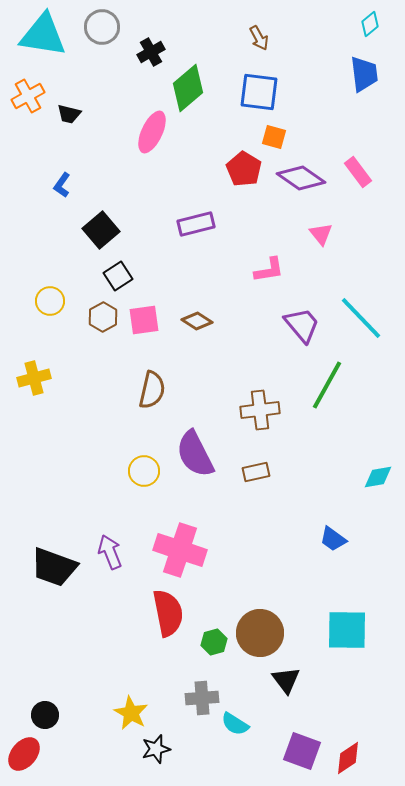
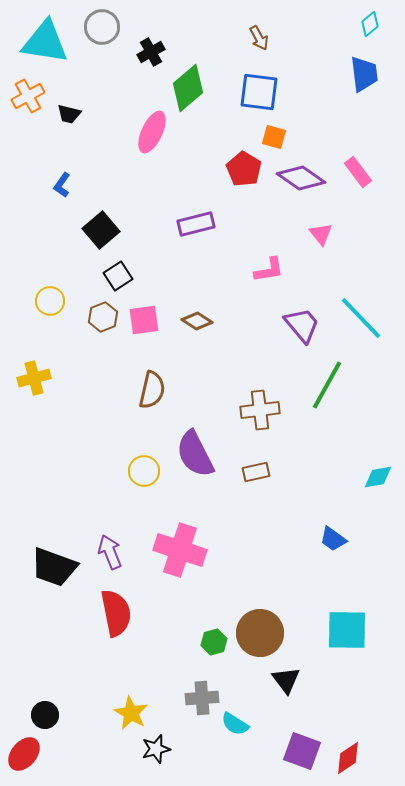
cyan triangle at (43, 35): moved 2 px right, 7 px down
brown hexagon at (103, 317): rotated 8 degrees clockwise
red semicircle at (168, 613): moved 52 px left
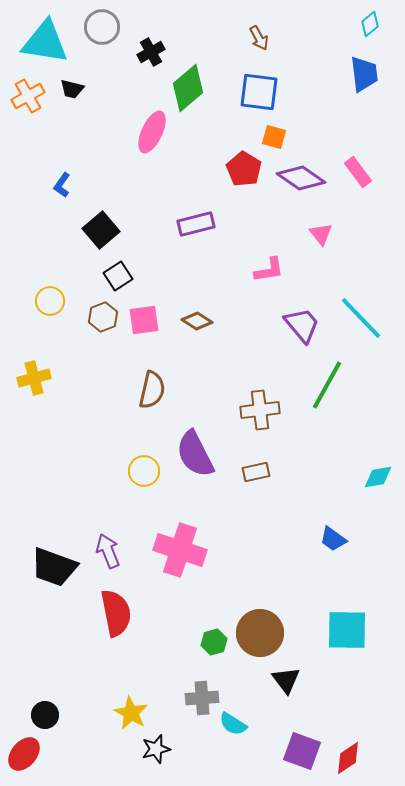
black trapezoid at (69, 114): moved 3 px right, 25 px up
purple arrow at (110, 552): moved 2 px left, 1 px up
cyan semicircle at (235, 724): moved 2 px left
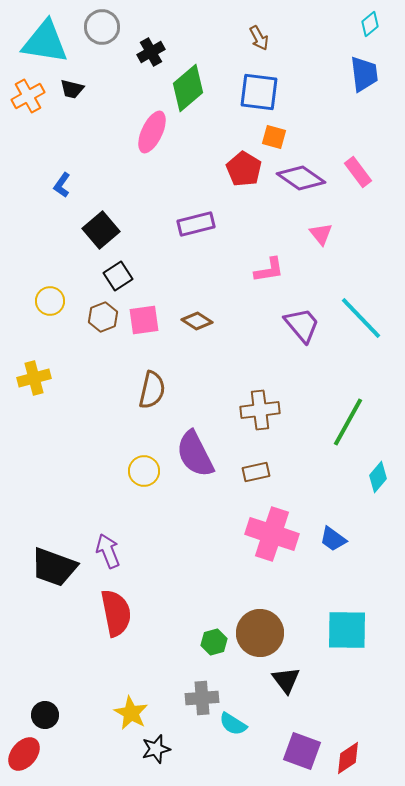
green line at (327, 385): moved 21 px right, 37 px down
cyan diamond at (378, 477): rotated 40 degrees counterclockwise
pink cross at (180, 550): moved 92 px right, 16 px up
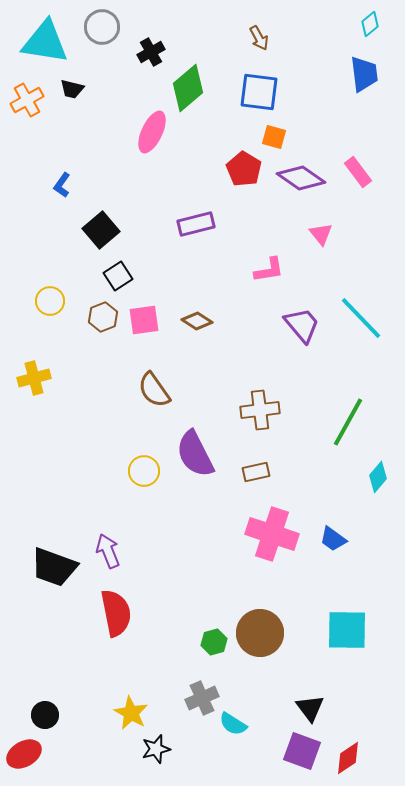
orange cross at (28, 96): moved 1 px left, 4 px down
brown semicircle at (152, 390): moved 2 px right; rotated 132 degrees clockwise
black triangle at (286, 680): moved 24 px right, 28 px down
gray cross at (202, 698): rotated 20 degrees counterclockwise
red ellipse at (24, 754): rotated 20 degrees clockwise
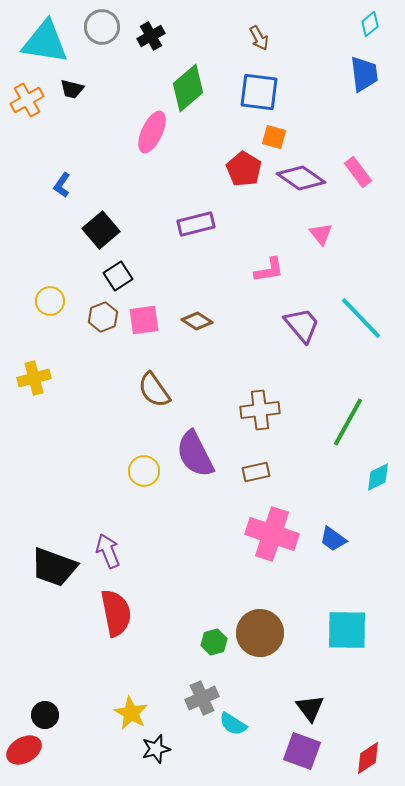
black cross at (151, 52): moved 16 px up
cyan diamond at (378, 477): rotated 24 degrees clockwise
red ellipse at (24, 754): moved 4 px up
red diamond at (348, 758): moved 20 px right
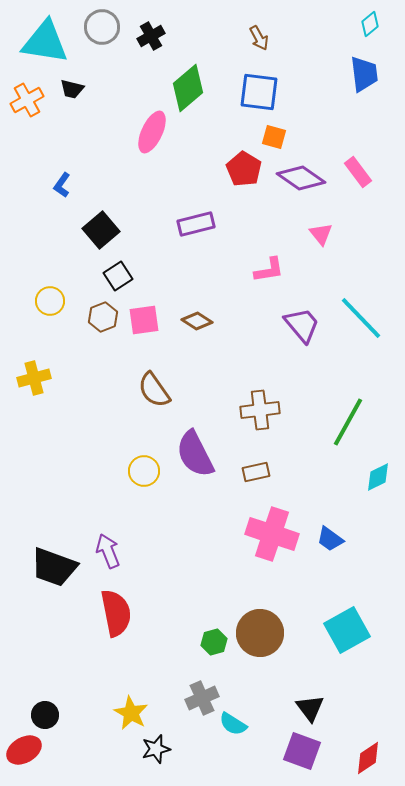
blue trapezoid at (333, 539): moved 3 px left
cyan square at (347, 630): rotated 30 degrees counterclockwise
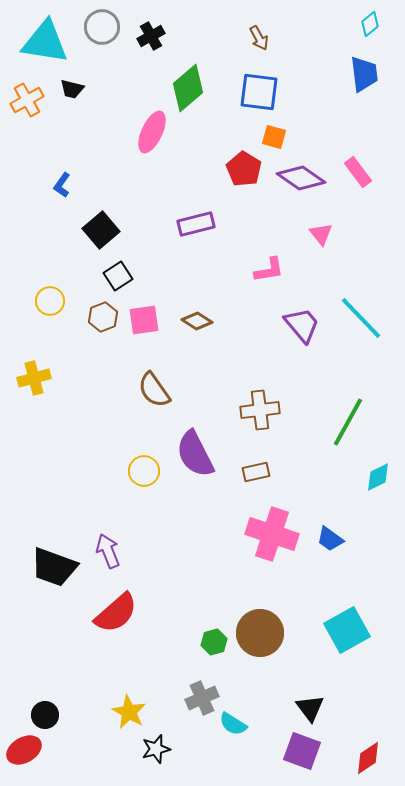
red semicircle at (116, 613): rotated 60 degrees clockwise
yellow star at (131, 713): moved 2 px left, 1 px up
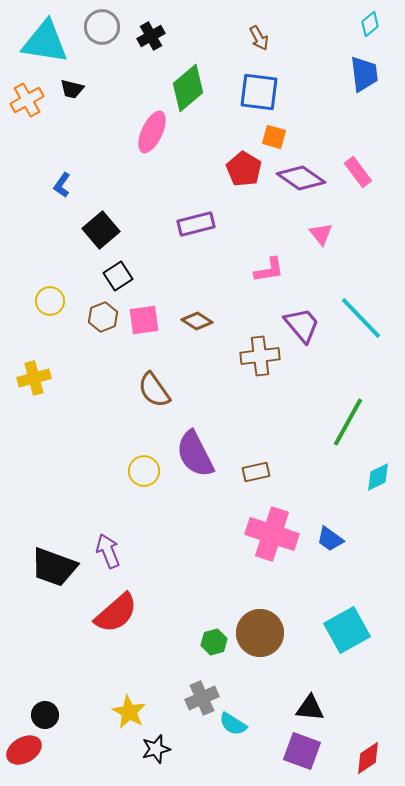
brown cross at (260, 410): moved 54 px up
black triangle at (310, 708): rotated 48 degrees counterclockwise
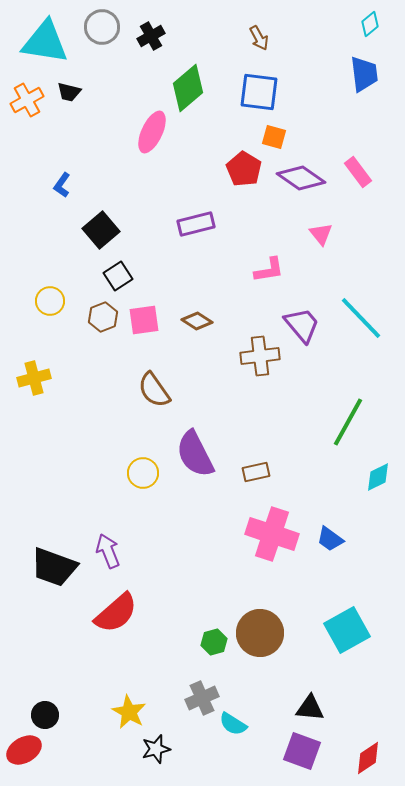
black trapezoid at (72, 89): moved 3 px left, 3 px down
yellow circle at (144, 471): moved 1 px left, 2 px down
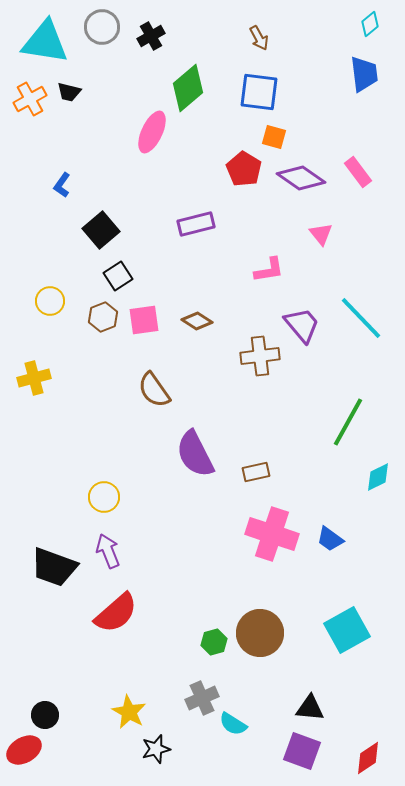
orange cross at (27, 100): moved 3 px right, 1 px up
yellow circle at (143, 473): moved 39 px left, 24 px down
